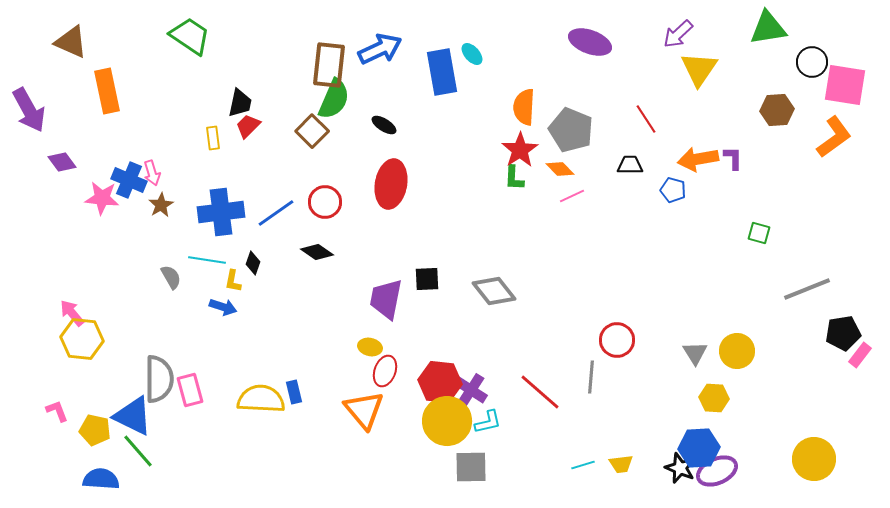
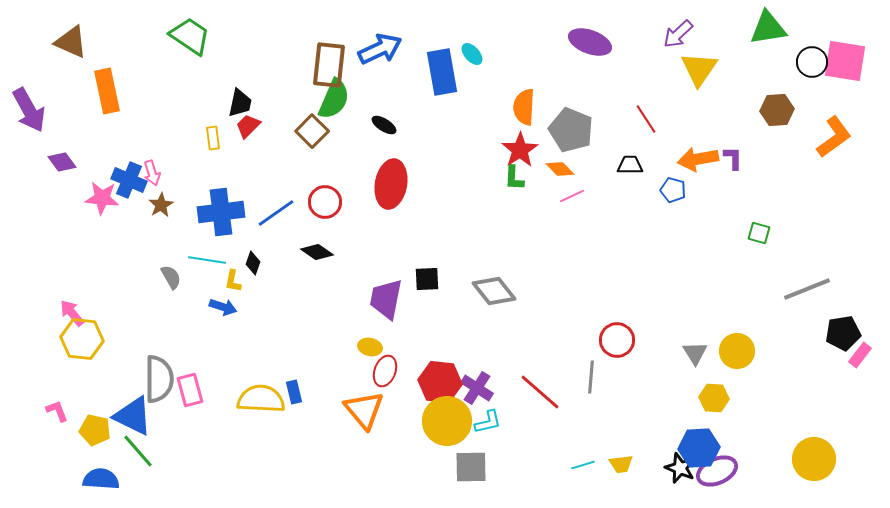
pink square at (845, 85): moved 24 px up
purple cross at (471, 390): moved 6 px right, 2 px up
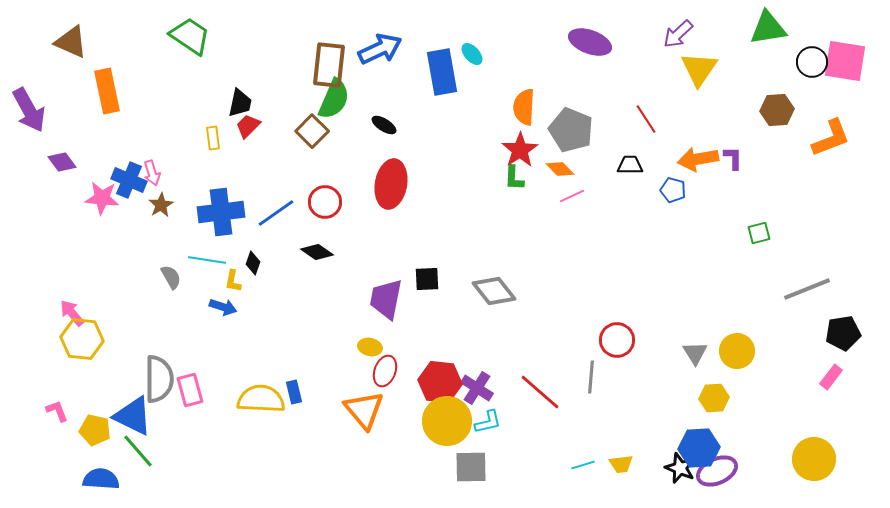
orange L-shape at (834, 137): moved 3 px left, 1 px down; rotated 15 degrees clockwise
green square at (759, 233): rotated 30 degrees counterclockwise
pink rectangle at (860, 355): moved 29 px left, 22 px down
yellow hexagon at (714, 398): rotated 8 degrees counterclockwise
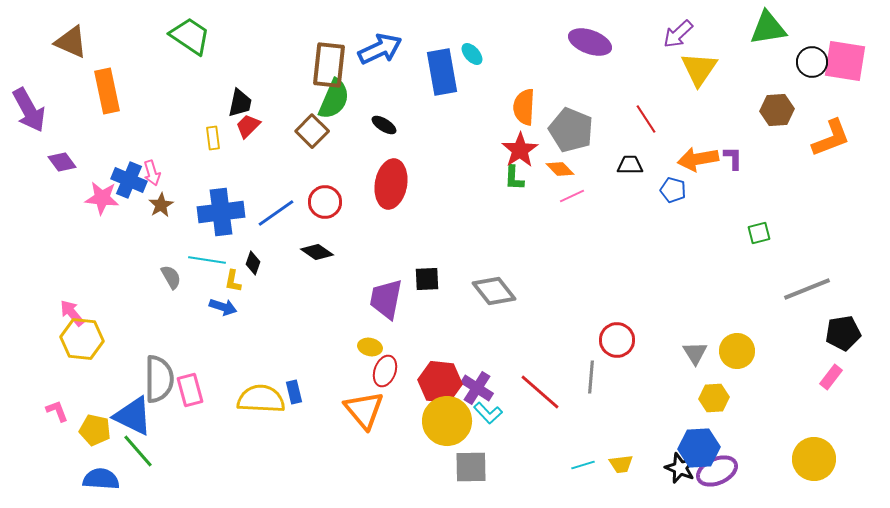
cyan L-shape at (488, 422): moved 9 px up; rotated 60 degrees clockwise
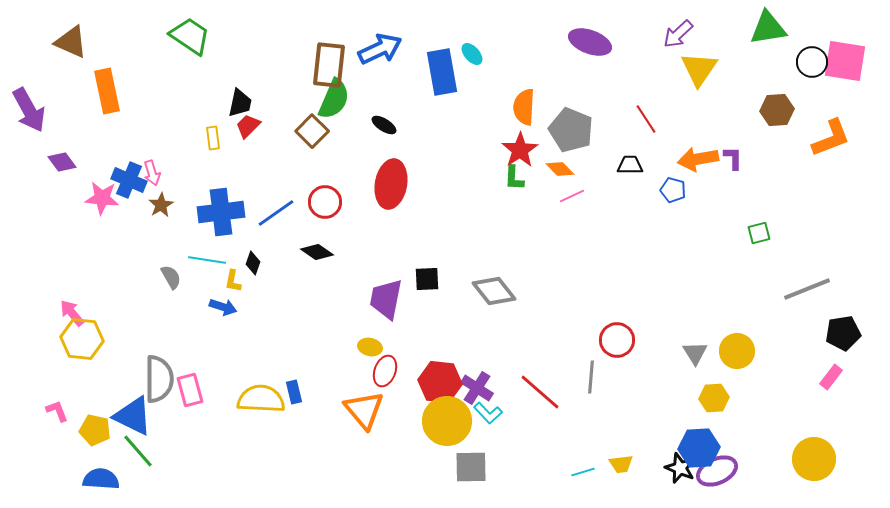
cyan line at (583, 465): moved 7 px down
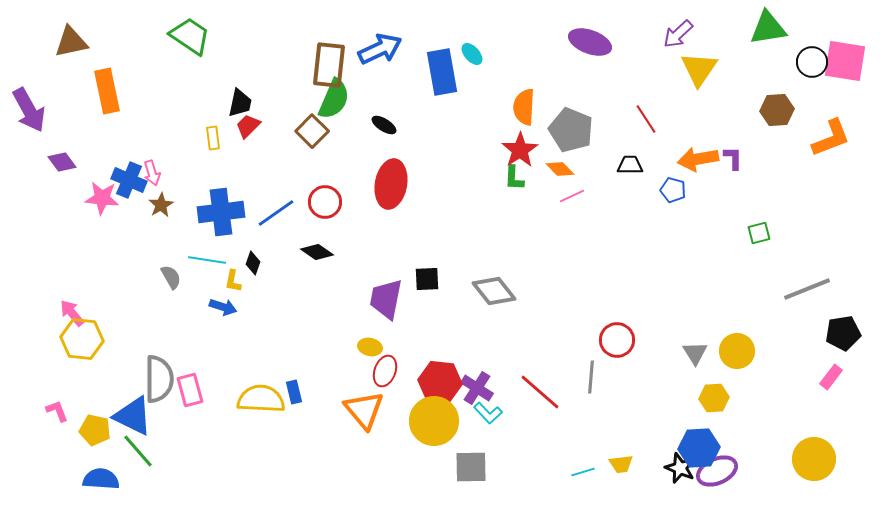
brown triangle at (71, 42): rotated 36 degrees counterclockwise
yellow circle at (447, 421): moved 13 px left
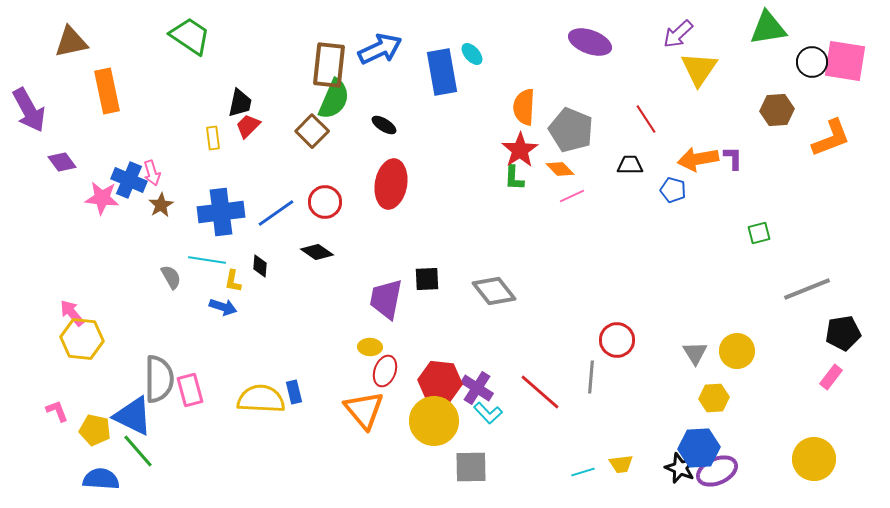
black diamond at (253, 263): moved 7 px right, 3 px down; rotated 15 degrees counterclockwise
yellow ellipse at (370, 347): rotated 10 degrees counterclockwise
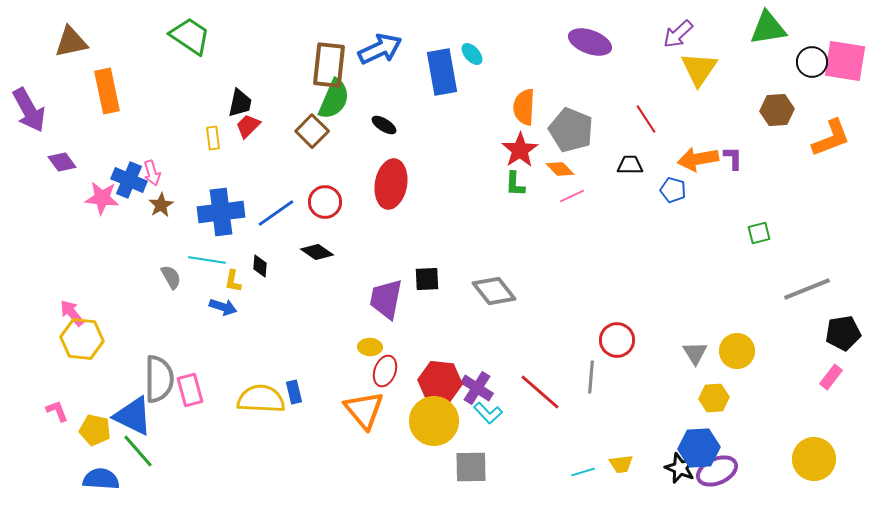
green L-shape at (514, 178): moved 1 px right, 6 px down
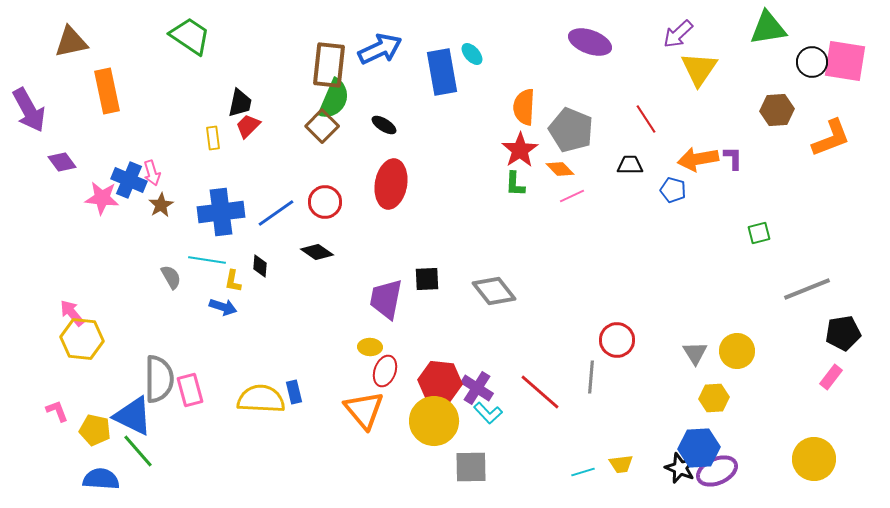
brown square at (312, 131): moved 10 px right, 5 px up
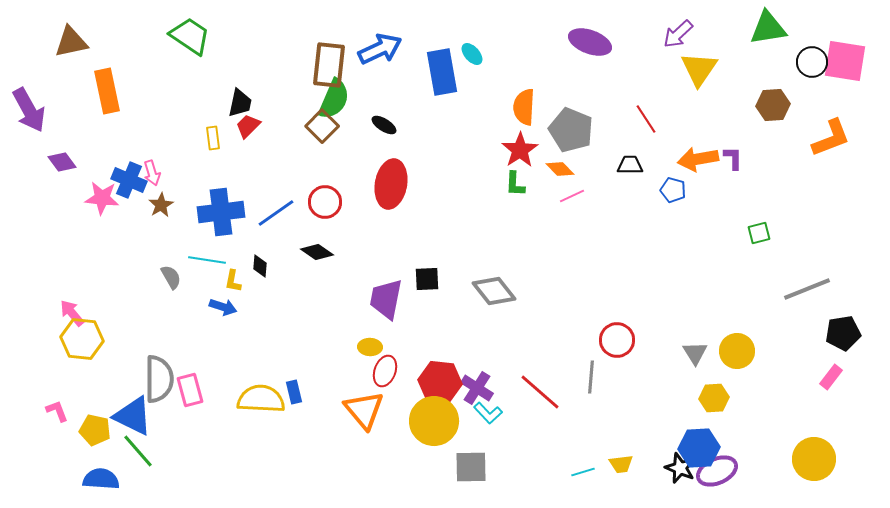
brown hexagon at (777, 110): moved 4 px left, 5 px up
